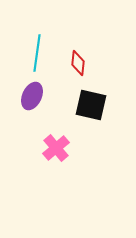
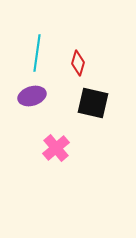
red diamond: rotated 10 degrees clockwise
purple ellipse: rotated 48 degrees clockwise
black square: moved 2 px right, 2 px up
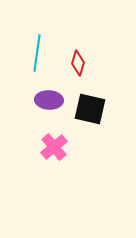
purple ellipse: moved 17 px right, 4 px down; rotated 20 degrees clockwise
black square: moved 3 px left, 6 px down
pink cross: moved 2 px left, 1 px up
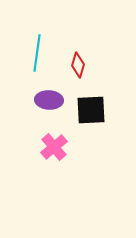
red diamond: moved 2 px down
black square: moved 1 px right, 1 px down; rotated 16 degrees counterclockwise
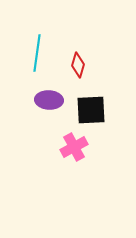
pink cross: moved 20 px right; rotated 12 degrees clockwise
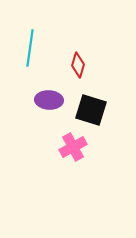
cyan line: moved 7 px left, 5 px up
black square: rotated 20 degrees clockwise
pink cross: moved 1 px left
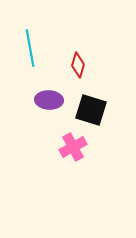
cyan line: rotated 18 degrees counterclockwise
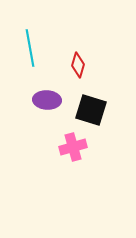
purple ellipse: moved 2 px left
pink cross: rotated 12 degrees clockwise
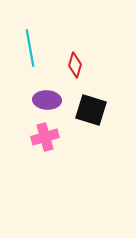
red diamond: moved 3 px left
pink cross: moved 28 px left, 10 px up
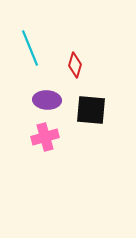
cyan line: rotated 12 degrees counterclockwise
black square: rotated 12 degrees counterclockwise
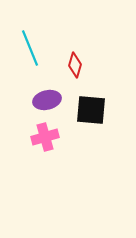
purple ellipse: rotated 16 degrees counterclockwise
